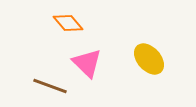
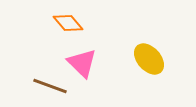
pink triangle: moved 5 px left
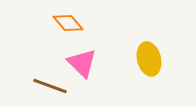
yellow ellipse: rotated 28 degrees clockwise
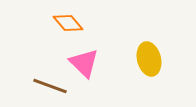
pink triangle: moved 2 px right
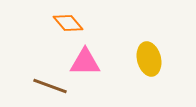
pink triangle: moved 1 px right, 1 px up; rotated 44 degrees counterclockwise
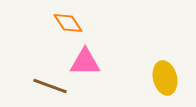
orange diamond: rotated 8 degrees clockwise
yellow ellipse: moved 16 px right, 19 px down
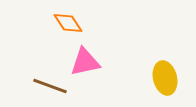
pink triangle: rotated 12 degrees counterclockwise
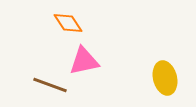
pink triangle: moved 1 px left, 1 px up
brown line: moved 1 px up
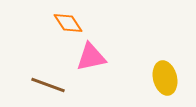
pink triangle: moved 7 px right, 4 px up
brown line: moved 2 px left
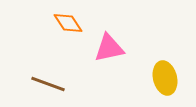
pink triangle: moved 18 px right, 9 px up
brown line: moved 1 px up
